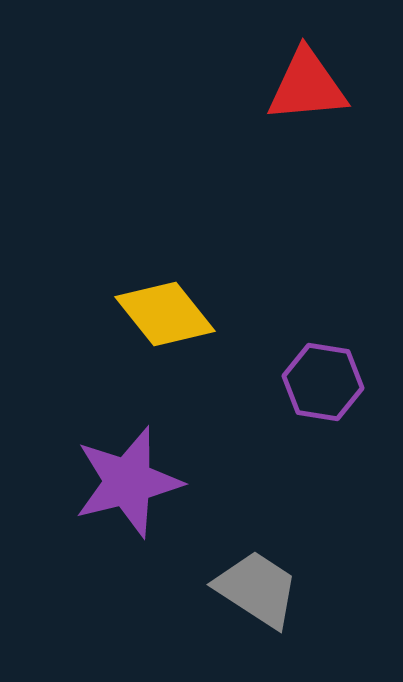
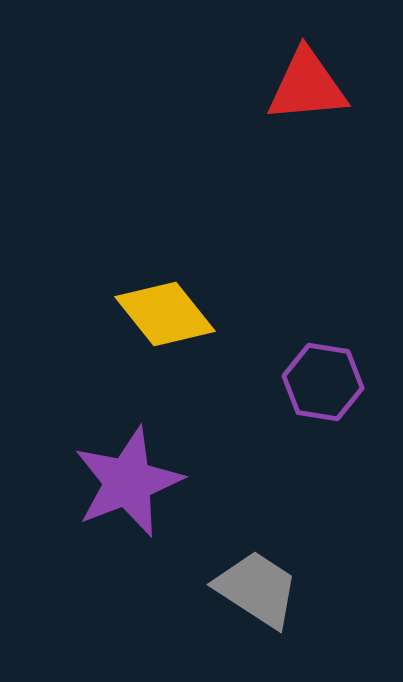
purple star: rotated 7 degrees counterclockwise
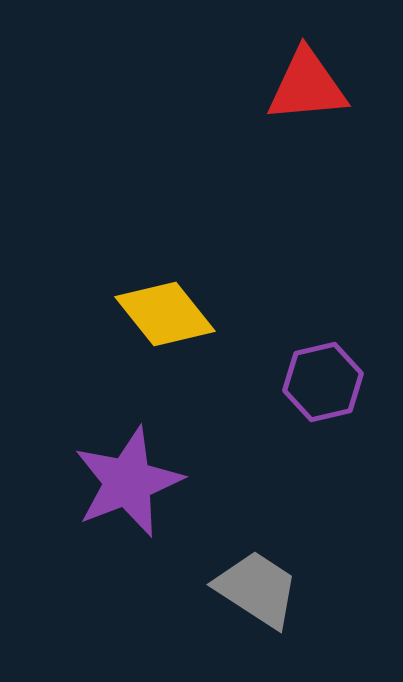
purple hexagon: rotated 22 degrees counterclockwise
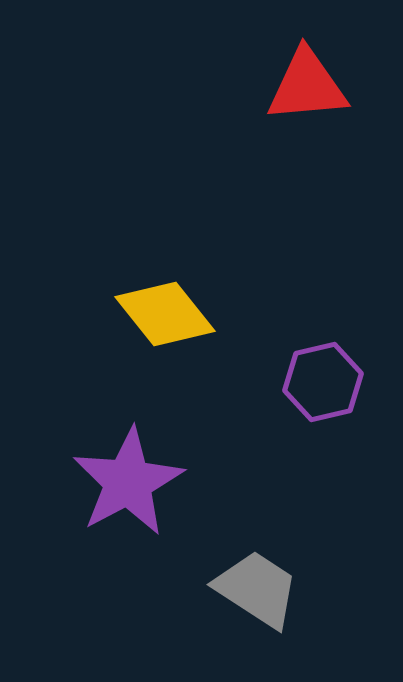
purple star: rotated 7 degrees counterclockwise
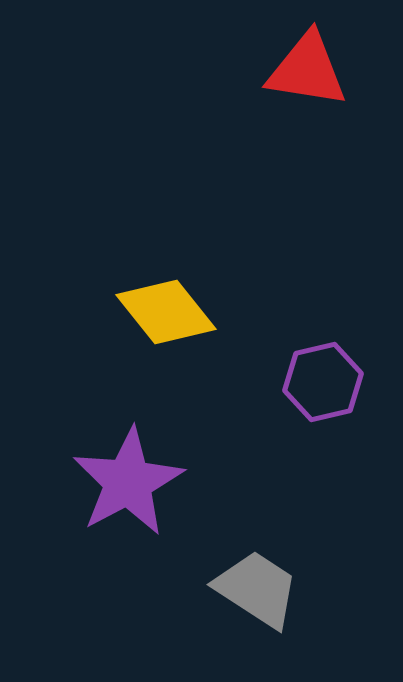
red triangle: moved 16 px up; rotated 14 degrees clockwise
yellow diamond: moved 1 px right, 2 px up
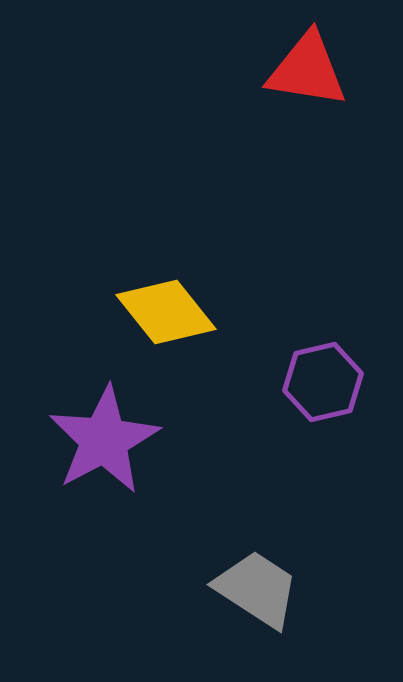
purple star: moved 24 px left, 42 px up
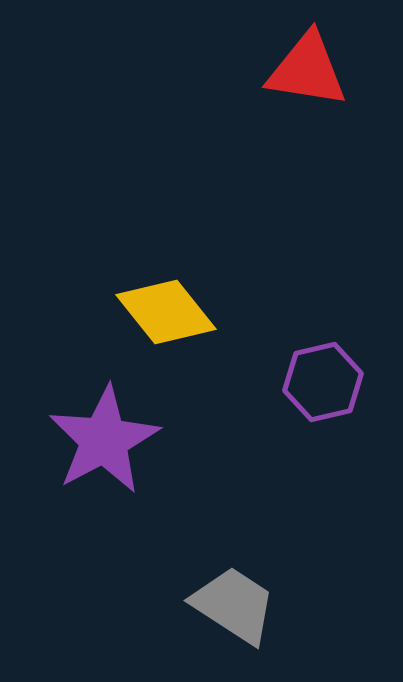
gray trapezoid: moved 23 px left, 16 px down
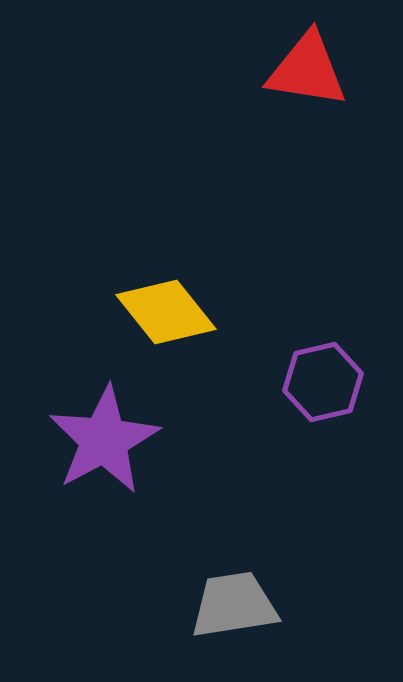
gray trapezoid: rotated 42 degrees counterclockwise
